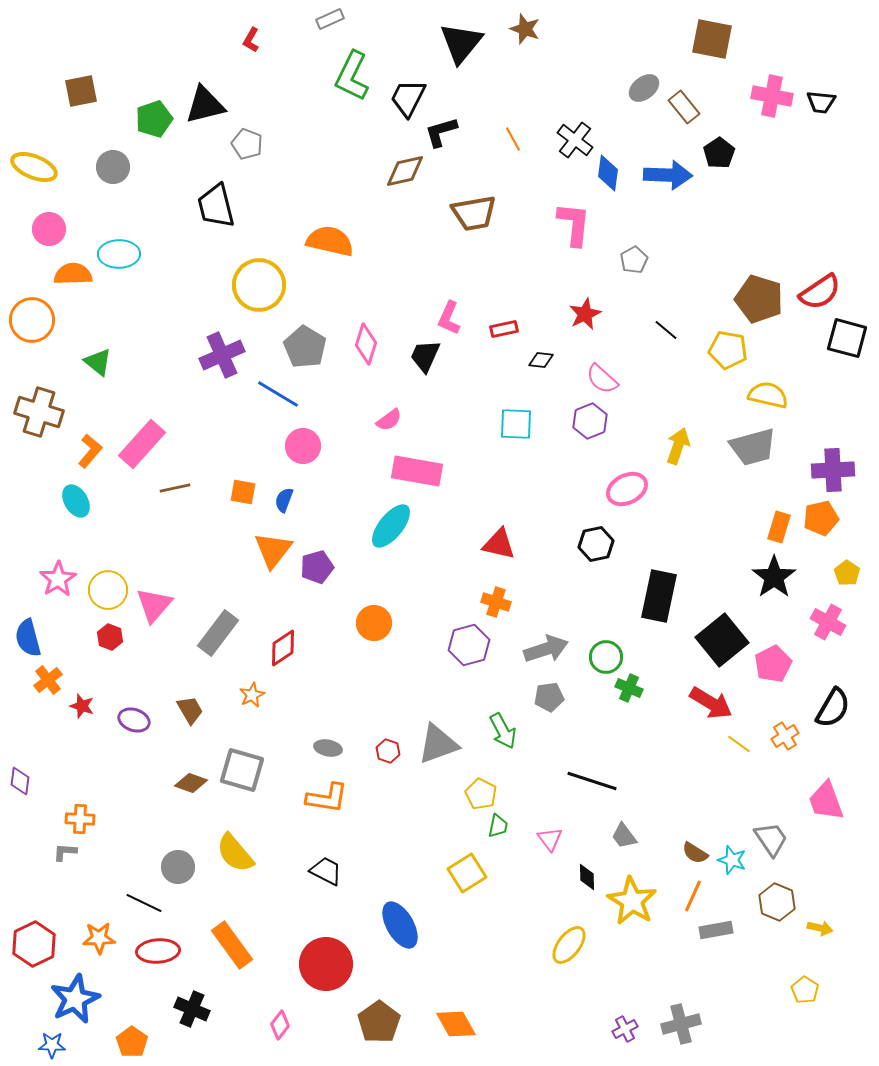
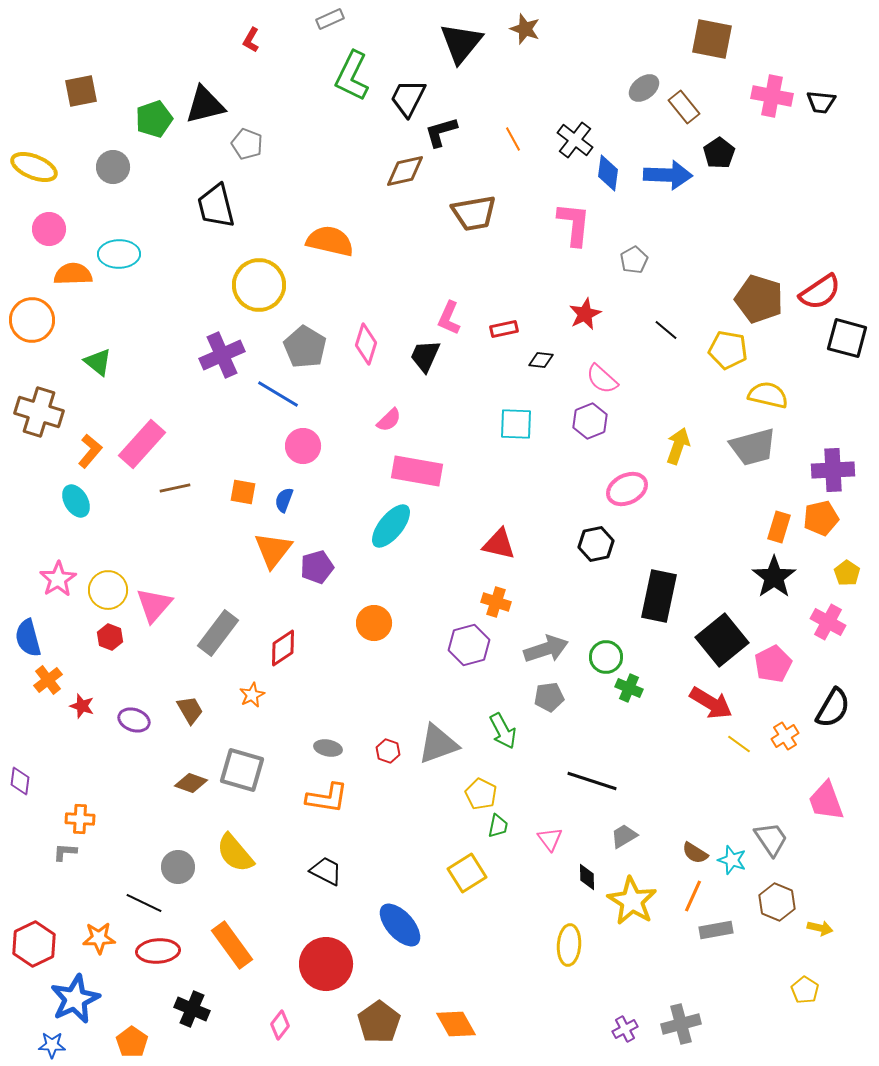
pink semicircle at (389, 420): rotated 8 degrees counterclockwise
gray trapezoid at (624, 836): rotated 96 degrees clockwise
blue ellipse at (400, 925): rotated 12 degrees counterclockwise
yellow ellipse at (569, 945): rotated 33 degrees counterclockwise
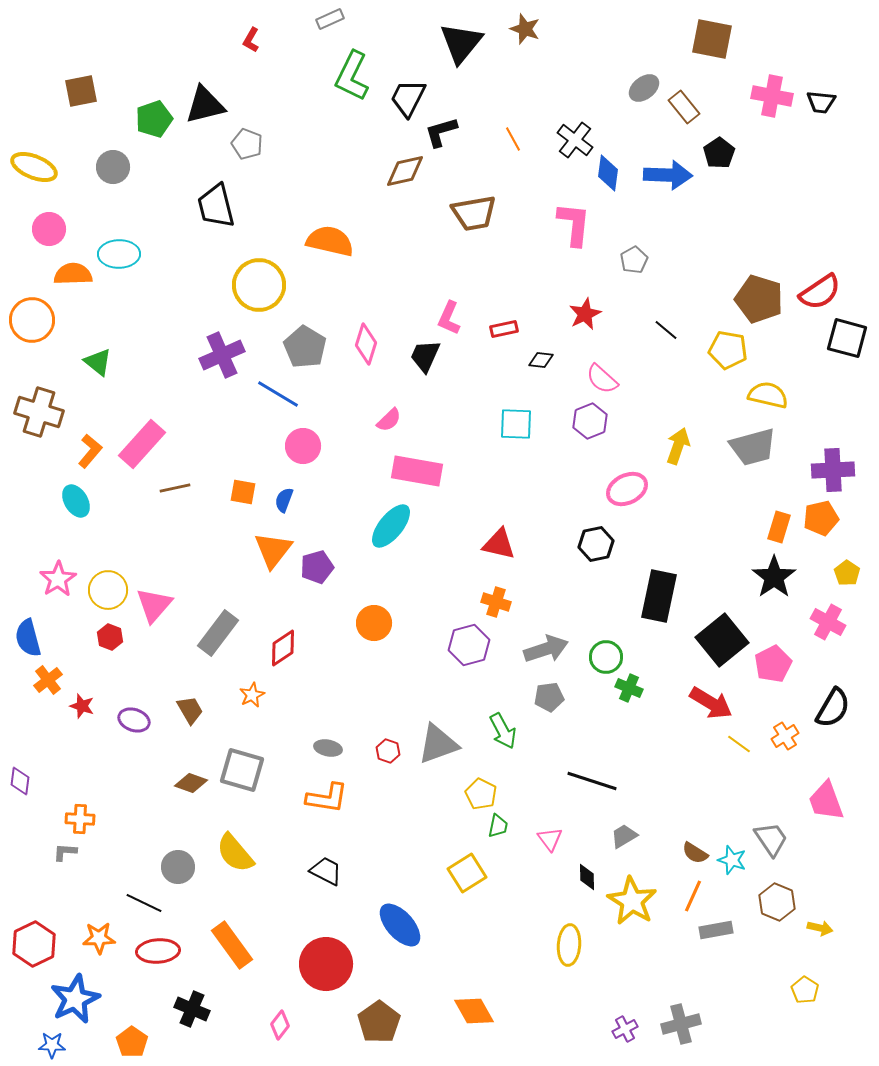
orange diamond at (456, 1024): moved 18 px right, 13 px up
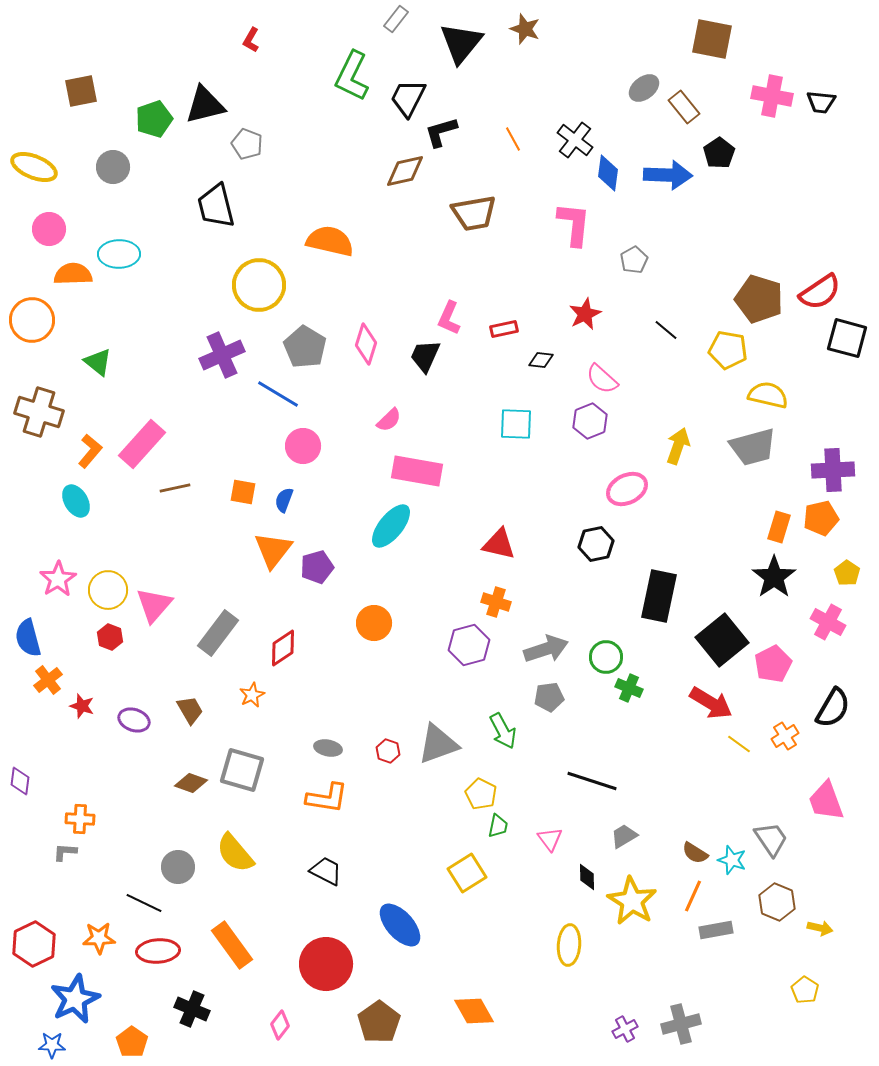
gray rectangle at (330, 19): moved 66 px right; rotated 28 degrees counterclockwise
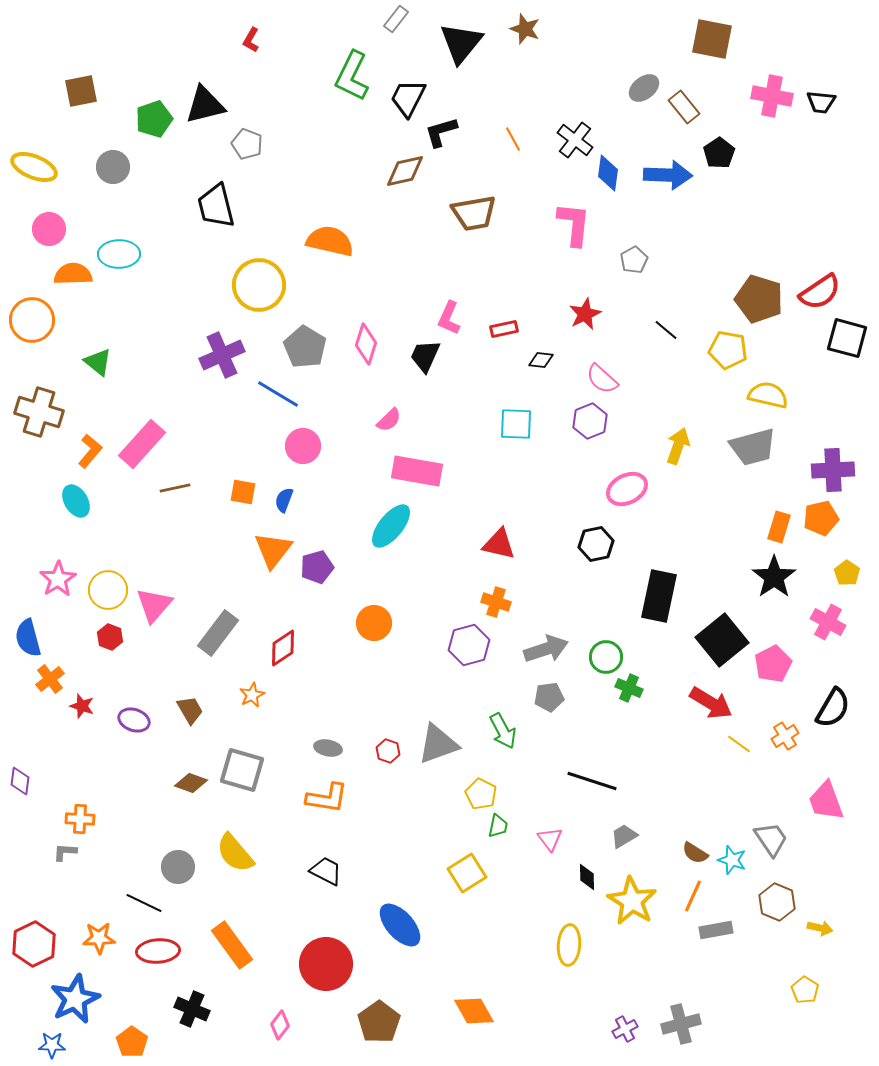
orange cross at (48, 680): moved 2 px right, 1 px up
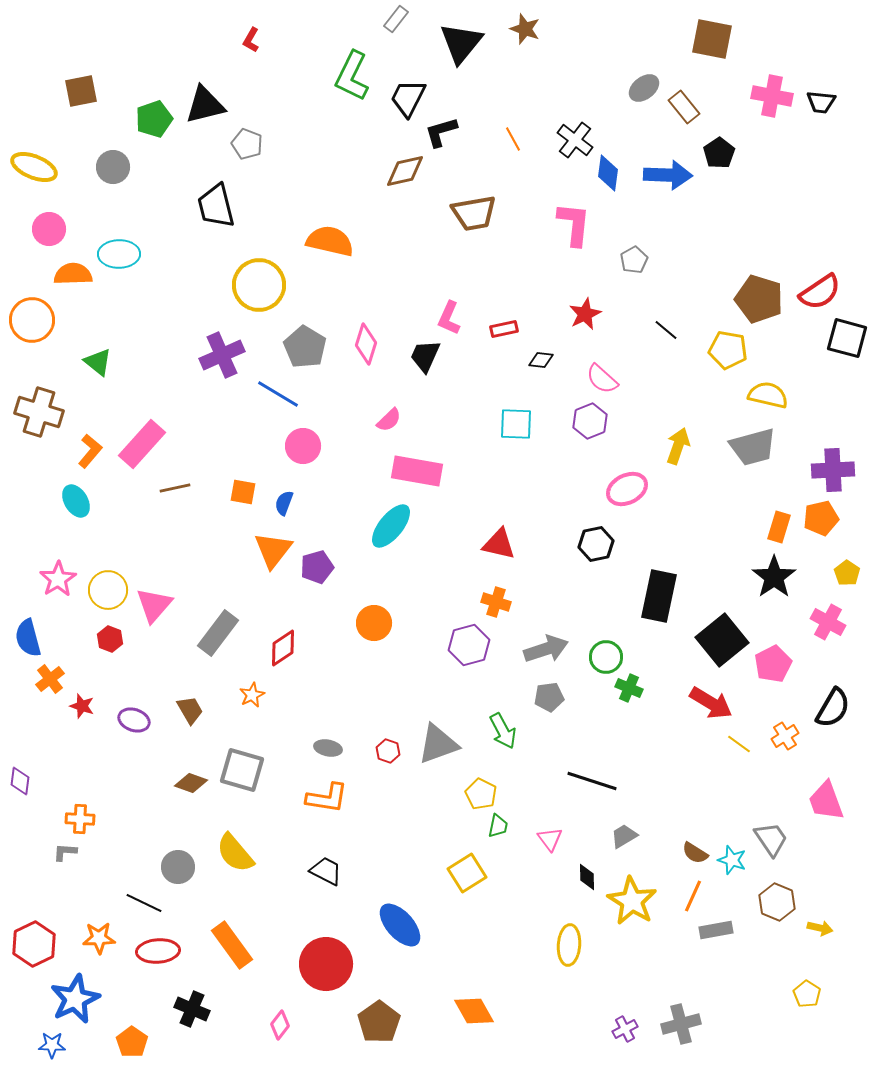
blue semicircle at (284, 500): moved 3 px down
red hexagon at (110, 637): moved 2 px down
yellow pentagon at (805, 990): moved 2 px right, 4 px down
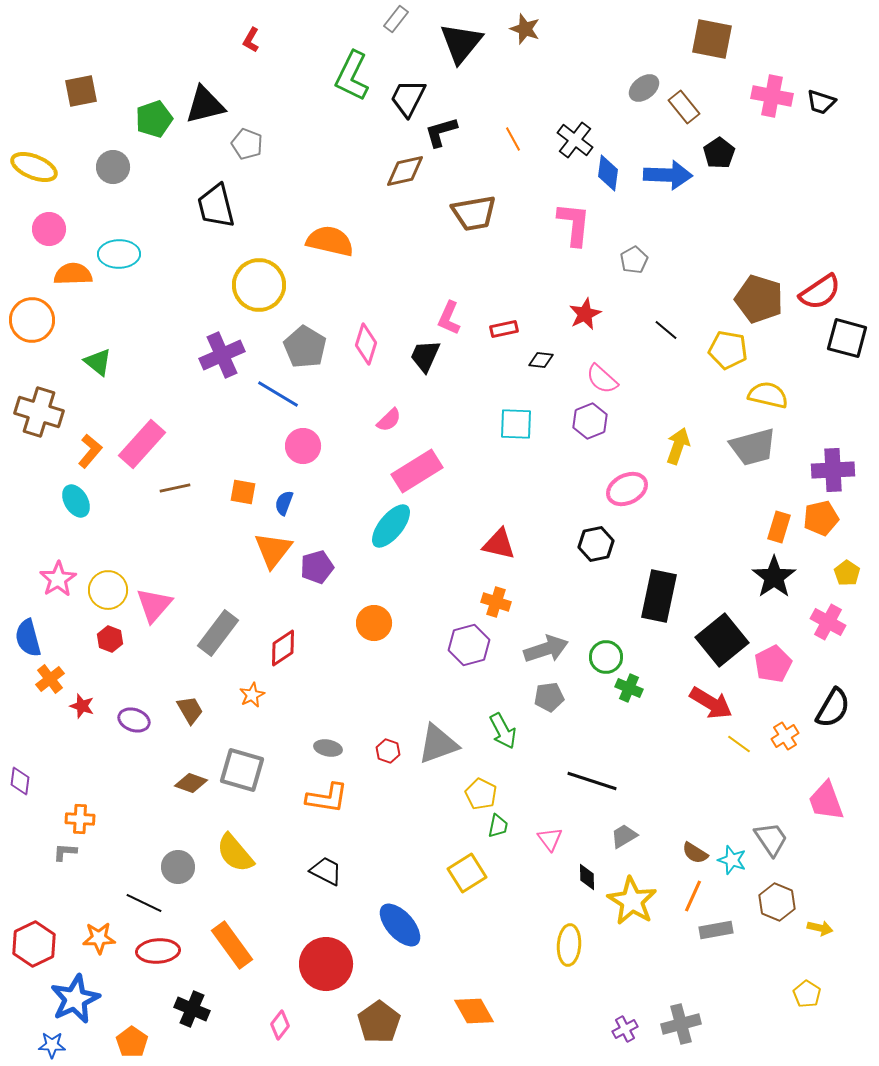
black trapezoid at (821, 102): rotated 12 degrees clockwise
pink rectangle at (417, 471): rotated 42 degrees counterclockwise
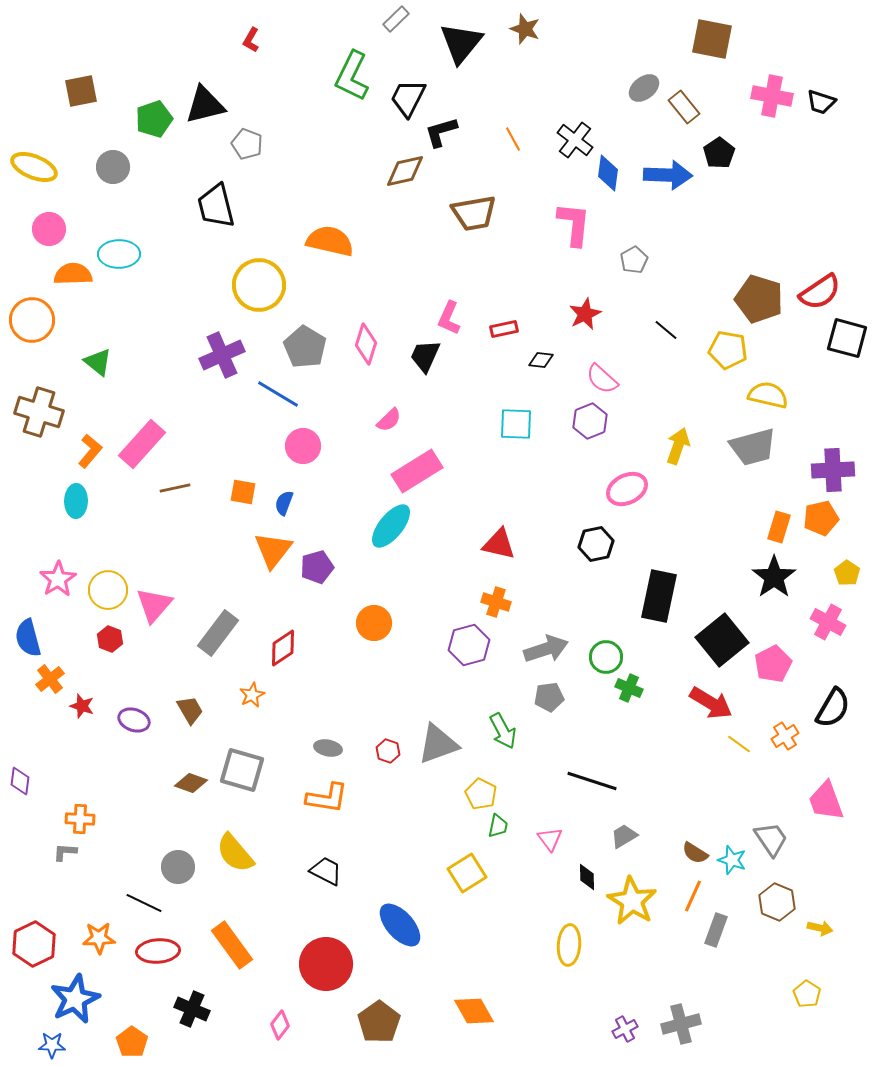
gray rectangle at (396, 19): rotated 8 degrees clockwise
cyan ellipse at (76, 501): rotated 32 degrees clockwise
gray rectangle at (716, 930): rotated 60 degrees counterclockwise
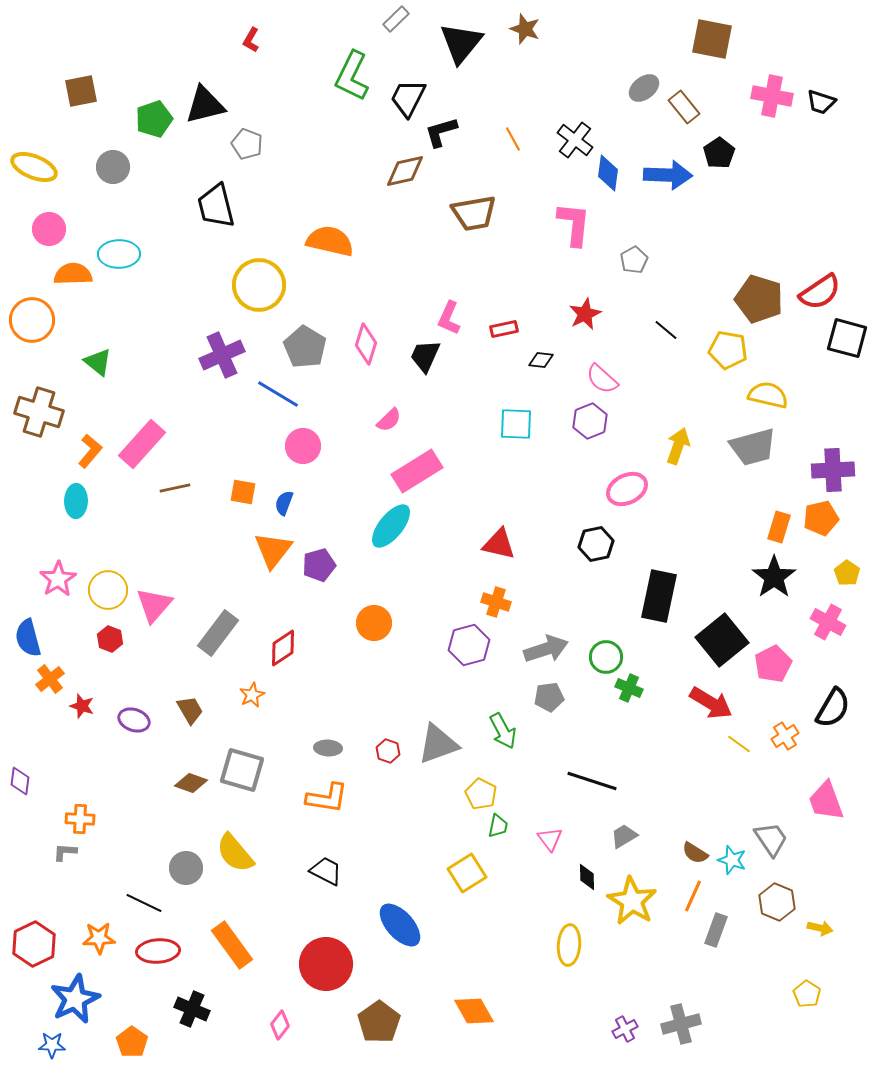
purple pentagon at (317, 567): moved 2 px right, 2 px up
gray ellipse at (328, 748): rotated 8 degrees counterclockwise
gray circle at (178, 867): moved 8 px right, 1 px down
